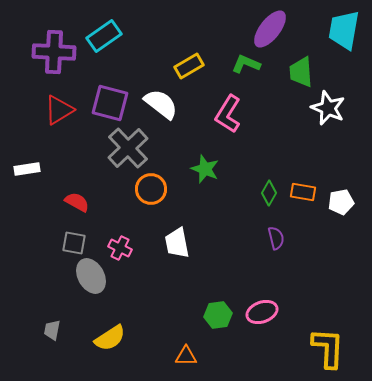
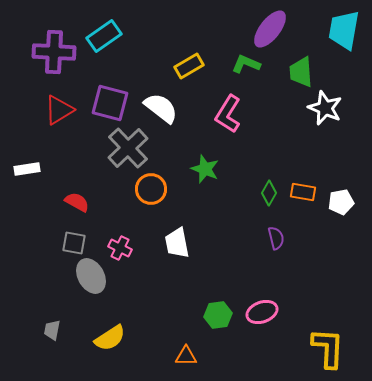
white semicircle: moved 4 px down
white star: moved 3 px left
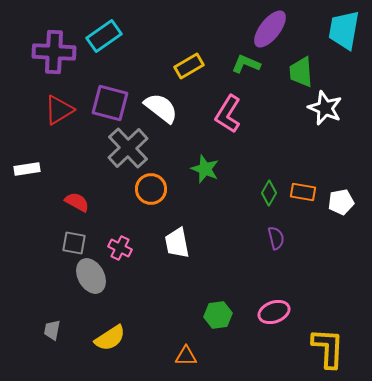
pink ellipse: moved 12 px right
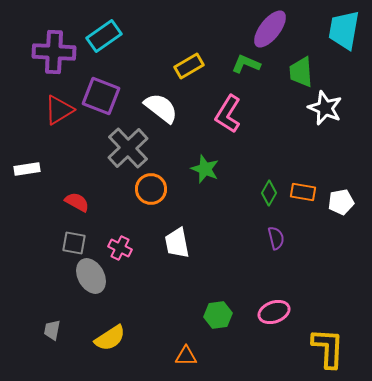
purple square: moved 9 px left, 7 px up; rotated 6 degrees clockwise
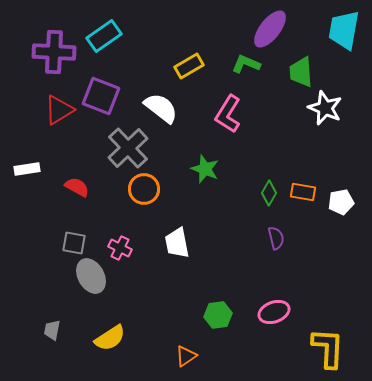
orange circle: moved 7 px left
red semicircle: moved 15 px up
orange triangle: rotated 35 degrees counterclockwise
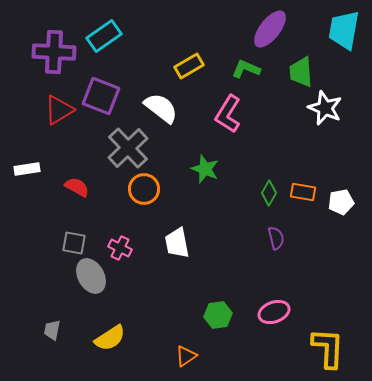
green L-shape: moved 5 px down
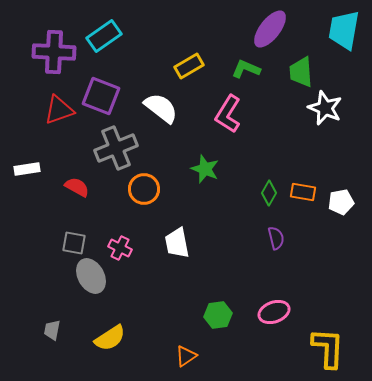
red triangle: rotated 12 degrees clockwise
gray cross: moved 12 px left; rotated 21 degrees clockwise
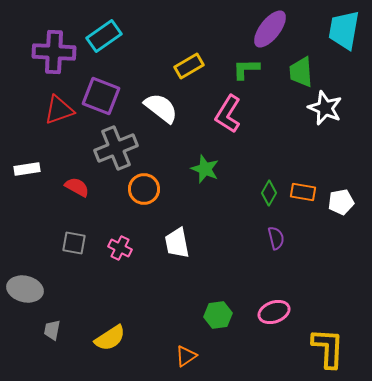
green L-shape: rotated 24 degrees counterclockwise
gray ellipse: moved 66 px left, 13 px down; rotated 48 degrees counterclockwise
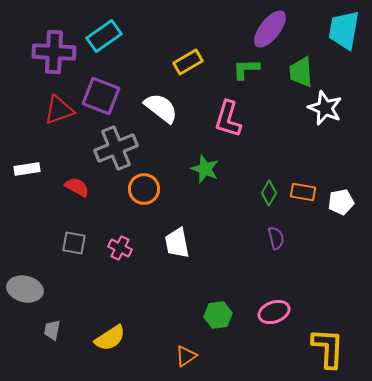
yellow rectangle: moved 1 px left, 4 px up
pink L-shape: moved 5 px down; rotated 15 degrees counterclockwise
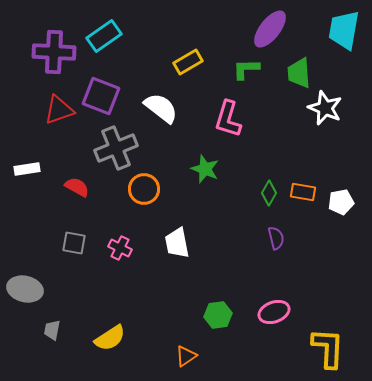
green trapezoid: moved 2 px left, 1 px down
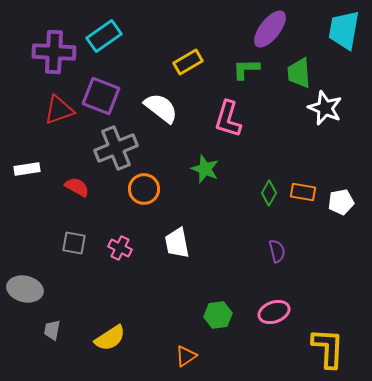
purple semicircle: moved 1 px right, 13 px down
